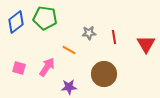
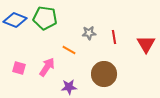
blue diamond: moved 1 px left, 2 px up; rotated 60 degrees clockwise
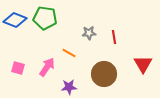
red triangle: moved 3 px left, 20 px down
orange line: moved 3 px down
pink square: moved 1 px left
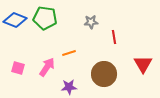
gray star: moved 2 px right, 11 px up
orange line: rotated 48 degrees counterclockwise
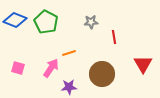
green pentagon: moved 1 px right, 4 px down; rotated 20 degrees clockwise
pink arrow: moved 4 px right, 1 px down
brown circle: moved 2 px left
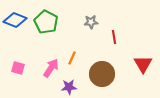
orange line: moved 3 px right, 5 px down; rotated 48 degrees counterclockwise
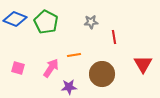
blue diamond: moved 1 px up
orange line: moved 2 px right, 3 px up; rotated 56 degrees clockwise
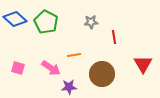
blue diamond: rotated 20 degrees clockwise
pink arrow: rotated 90 degrees clockwise
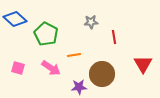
green pentagon: moved 12 px down
purple star: moved 10 px right
